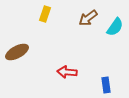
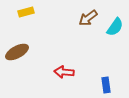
yellow rectangle: moved 19 px left, 2 px up; rotated 56 degrees clockwise
red arrow: moved 3 px left
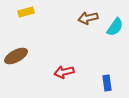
brown arrow: rotated 24 degrees clockwise
brown ellipse: moved 1 px left, 4 px down
red arrow: rotated 18 degrees counterclockwise
blue rectangle: moved 1 px right, 2 px up
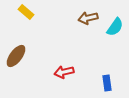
yellow rectangle: rotated 56 degrees clockwise
brown ellipse: rotated 25 degrees counterclockwise
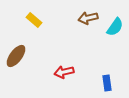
yellow rectangle: moved 8 px right, 8 px down
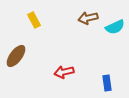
yellow rectangle: rotated 21 degrees clockwise
cyan semicircle: rotated 30 degrees clockwise
